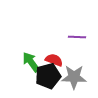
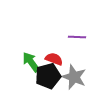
red semicircle: moved 1 px up
gray star: rotated 20 degrees clockwise
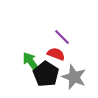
purple line: moved 15 px left; rotated 42 degrees clockwise
red semicircle: moved 2 px right, 5 px up
black pentagon: moved 2 px left, 2 px up; rotated 25 degrees counterclockwise
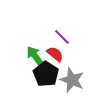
red semicircle: moved 1 px left; rotated 18 degrees clockwise
green arrow: moved 4 px right, 6 px up
gray star: moved 2 px left, 3 px down
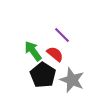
purple line: moved 2 px up
green arrow: moved 2 px left, 5 px up
black pentagon: moved 3 px left, 1 px down
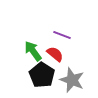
purple line: rotated 24 degrees counterclockwise
black pentagon: moved 1 px left
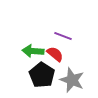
purple line: moved 1 px right, 1 px down
green arrow: rotated 50 degrees counterclockwise
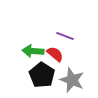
purple line: moved 2 px right
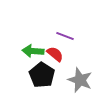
gray star: moved 8 px right
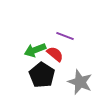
green arrow: moved 2 px right, 1 px up; rotated 25 degrees counterclockwise
gray star: moved 2 px down
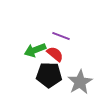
purple line: moved 4 px left
black pentagon: moved 7 px right; rotated 30 degrees counterclockwise
gray star: rotated 20 degrees clockwise
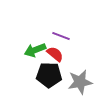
gray star: rotated 20 degrees clockwise
